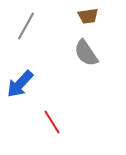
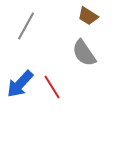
brown trapezoid: rotated 40 degrees clockwise
gray semicircle: moved 2 px left
red line: moved 35 px up
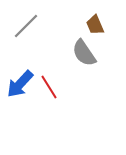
brown trapezoid: moved 7 px right, 9 px down; rotated 35 degrees clockwise
gray line: rotated 16 degrees clockwise
red line: moved 3 px left
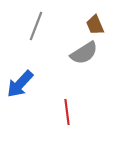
gray line: moved 10 px right; rotated 24 degrees counterclockwise
gray semicircle: rotated 88 degrees counterclockwise
red line: moved 18 px right, 25 px down; rotated 25 degrees clockwise
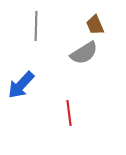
gray line: rotated 20 degrees counterclockwise
blue arrow: moved 1 px right, 1 px down
red line: moved 2 px right, 1 px down
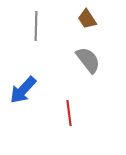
brown trapezoid: moved 8 px left, 6 px up; rotated 10 degrees counterclockwise
gray semicircle: moved 4 px right, 7 px down; rotated 96 degrees counterclockwise
blue arrow: moved 2 px right, 5 px down
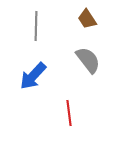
blue arrow: moved 10 px right, 14 px up
